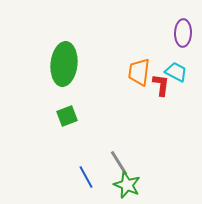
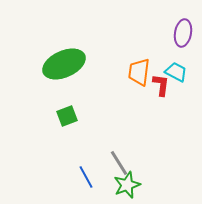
purple ellipse: rotated 8 degrees clockwise
green ellipse: rotated 60 degrees clockwise
green star: rotated 28 degrees clockwise
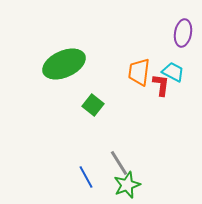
cyan trapezoid: moved 3 px left
green square: moved 26 px right, 11 px up; rotated 30 degrees counterclockwise
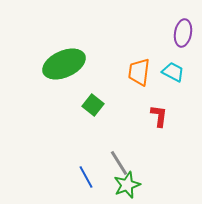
red L-shape: moved 2 px left, 31 px down
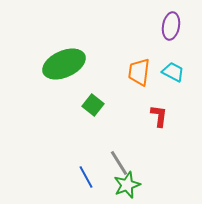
purple ellipse: moved 12 px left, 7 px up
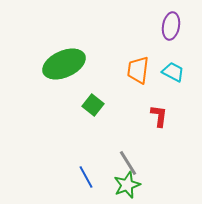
orange trapezoid: moved 1 px left, 2 px up
gray line: moved 9 px right
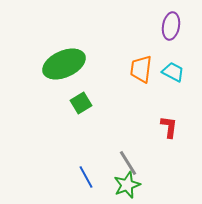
orange trapezoid: moved 3 px right, 1 px up
green square: moved 12 px left, 2 px up; rotated 20 degrees clockwise
red L-shape: moved 10 px right, 11 px down
